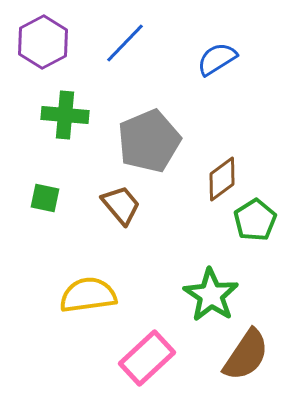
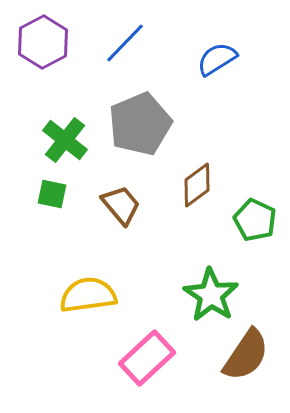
green cross: moved 25 px down; rotated 33 degrees clockwise
gray pentagon: moved 9 px left, 17 px up
brown diamond: moved 25 px left, 6 px down
green square: moved 7 px right, 4 px up
green pentagon: rotated 15 degrees counterclockwise
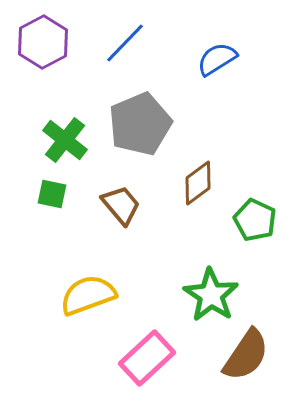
brown diamond: moved 1 px right, 2 px up
yellow semicircle: rotated 12 degrees counterclockwise
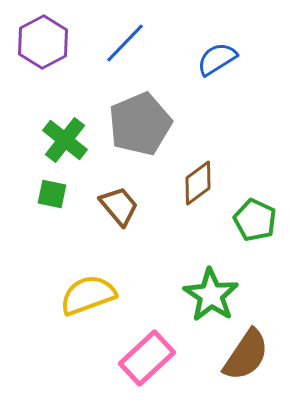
brown trapezoid: moved 2 px left, 1 px down
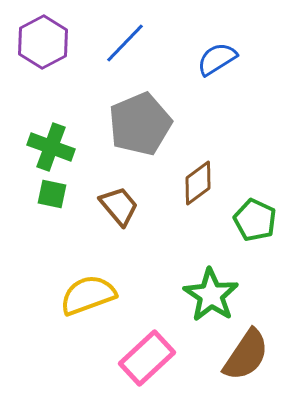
green cross: moved 14 px left, 7 px down; rotated 18 degrees counterclockwise
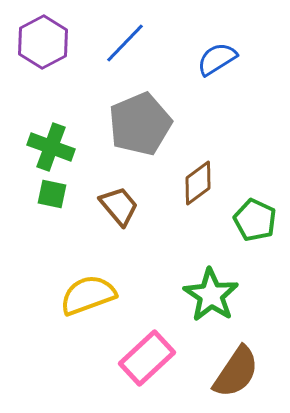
brown semicircle: moved 10 px left, 17 px down
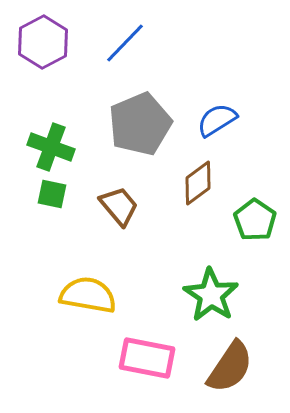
blue semicircle: moved 61 px down
green pentagon: rotated 9 degrees clockwise
yellow semicircle: rotated 30 degrees clockwise
pink rectangle: rotated 54 degrees clockwise
brown semicircle: moved 6 px left, 5 px up
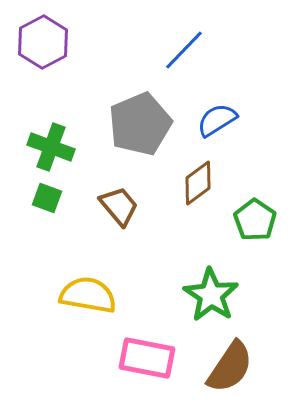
blue line: moved 59 px right, 7 px down
green square: moved 5 px left, 4 px down; rotated 8 degrees clockwise
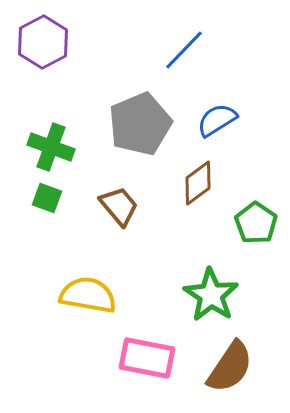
green pentagon: moved 1 px right, 3 px down
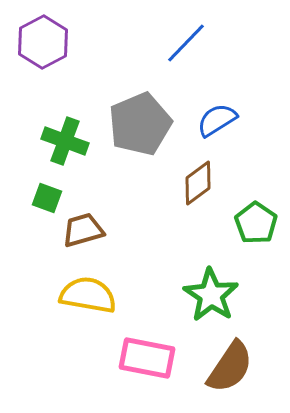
blue line: moved 2 px right, 7 px up
green cross: moved 14 px right, 6 px up
brown trapezoid: moved 36 px left, 24 px down; rotated 66 degrees counterclockwise
